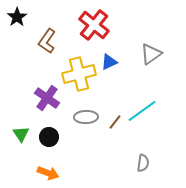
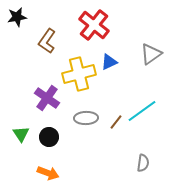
black star: rotated 24 degrees clockwise
gray ellipse: moved 1 px down
brown line: moved 1 px right
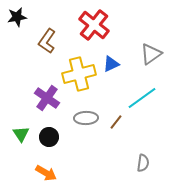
blue triangle: moved 2 px right, 2 px down
cyan line: moved 13 px up
orange arrow: moved 2 px left; rotated 10 degrees clockwise
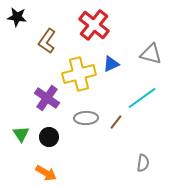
black star: rotated 18 degrees clockwise
gray triangle: rotated 50 degrees clockwise
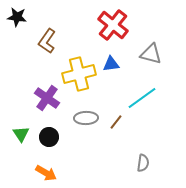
red cross: moved 19 px right
blue triangle: rotated 18 degrees clockwise
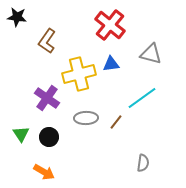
red cross: moved 3 px left
orange arrow: moved 2 px left, 1 px up
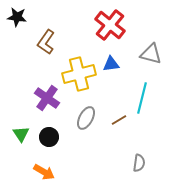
brown L-shape: moved 1 px left, 1 px down
cyan line: rotated 40 degrees counterclockwise
gray ellipse: rotated 60 degrees counterclockwise
brown line: moved 3 px right, 2 px up; rotated 21 degrees clockwise
gray semicircle: moved 4 px left
